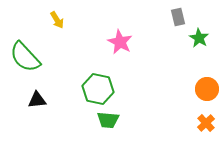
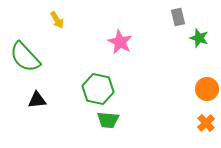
green star: rotated 12 degrees counterclockwise
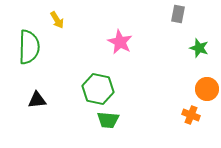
gray rectangle: moved 3 px up; rotated 24 degrees clockwise
green star: moved 10 px down
green semicircle: moved 4 px right, 10 px up; rotated 136 degrees counterclockwise
orange cross: moved 15 px left, 8 px up; rotated 24 degrees counterclockwise
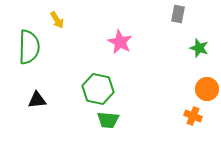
orange cross: moved 2 px right, 1 px down
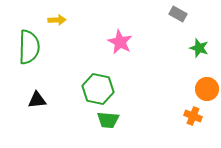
gray rectangle: rotated 72 degrees counterclockwise
yellow arrow: rotated 60 degrees counterclockwise
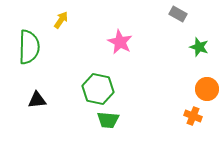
yellow arrow: moved 4 px right; rotated 54 degrees counterclockwise
green star: moved 1 px up
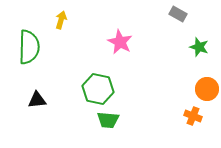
yellow arrow: rotated 18 degrees counterclockwise
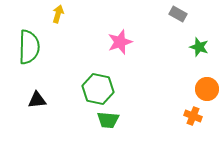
yellow arrow: moved 3 px left, 6 px up
pink star: rotated 25 degrees clockwise
